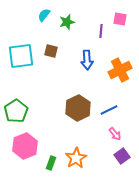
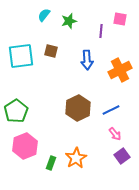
green star: moved 2 px right, 1 px up
blue line: moved 2 px right
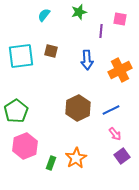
green star: moved 10 px right, 9 px up
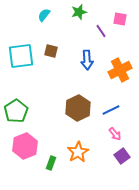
purple line: rotated 40 degrees counterclockwise
orange star: moved 2 px right, 6 px up
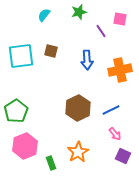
orange cross: rotated 15 degrees clockwise
purple square: moved 1 px right; rotated 28 degrees counterclockwise
green rectangle: rotated 40 degrees counterclockwise
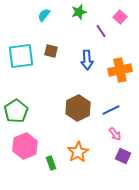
pink square: moved 2 px up; rotated 32 degrees clockwise
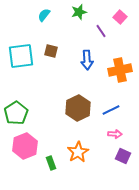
green pentagon: moved 2 px down
pink arrow: rotated 48 degrees counterclockwise
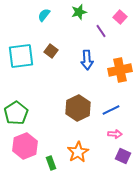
brown square: rotated 24 degrees clockwise
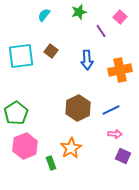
orange star: moved 7 px left, 4 px up
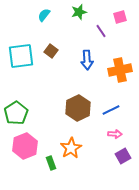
pink square: rotated 32 degrees clockwise
purple square: rotated 35 degrees clockwise
